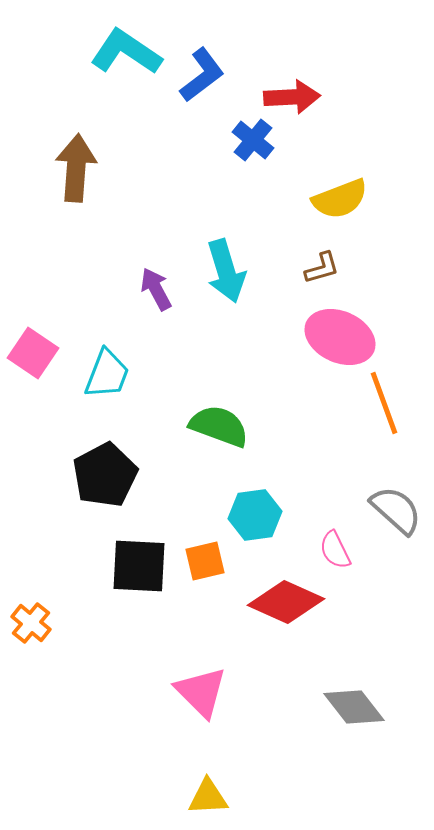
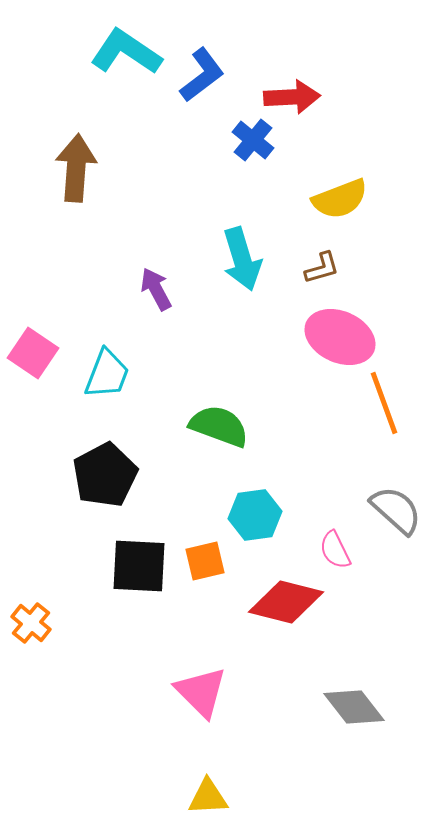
cyan arrow: moved 16 px right, 12 px up
red diamond: rotated 10 degrees counterclockwise
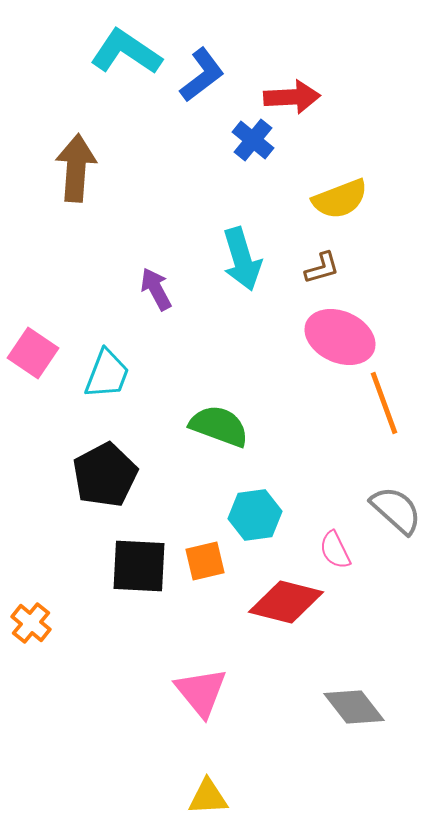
pink triangle: rotated 6 degrees clockwise
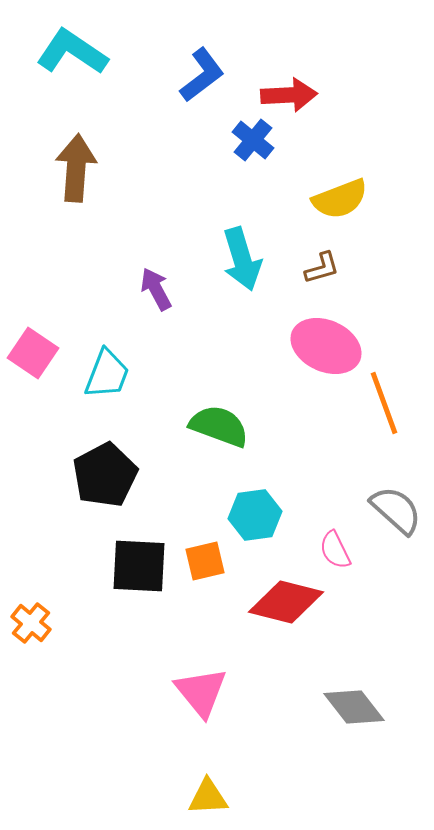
cyan L-shape: moved 54 px left
red arrow: moved 3 px left, 2 px up
pink ellipse: moved 14 px left, 9 px down
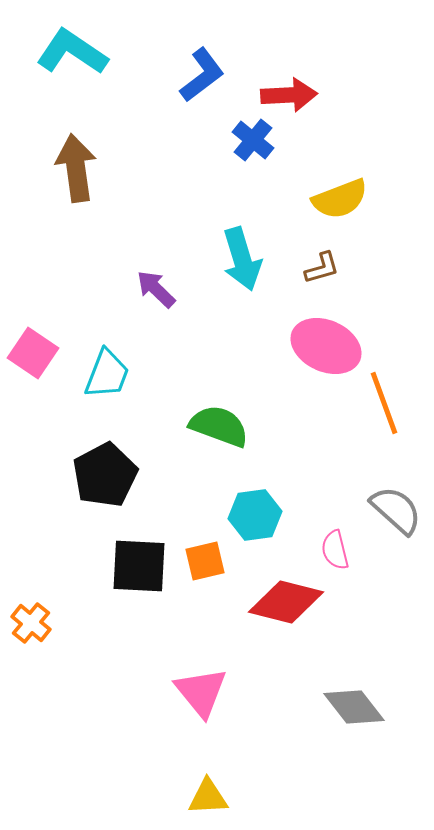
brown arrow: rotated 12 degrees counterclockwise
purple arrow: rotated 18 degrees counterclockwise
pink semicircle: rotated 12 degrees clockwise
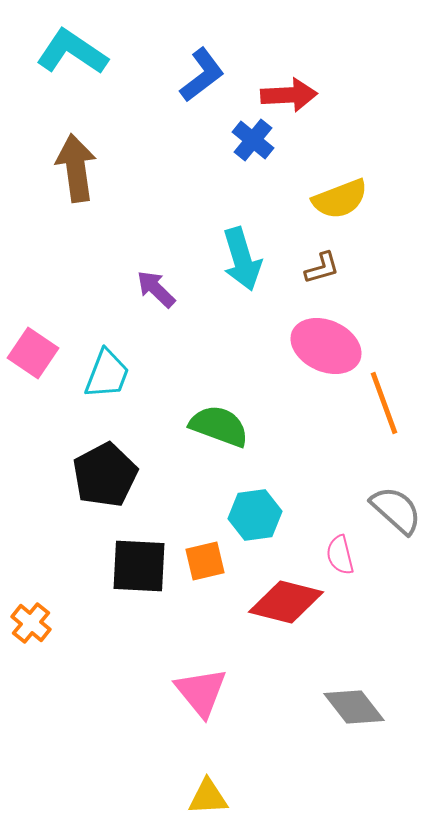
pink semicircle: moved 5 px right, 5 px down
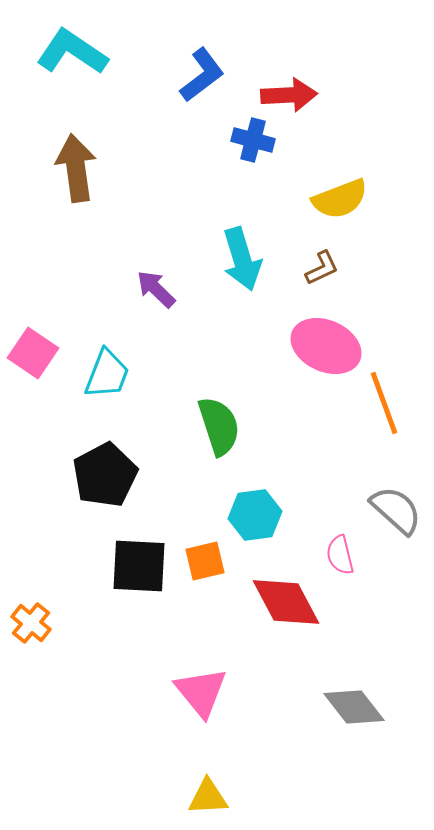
blue cross: rotated 24 degrees counterclockwise
brown L-shape: rotated 9 degrees counterclockwise
green semicircle: rotated 52 degrees clockwise
red diamond: rotated 48 degrees clockwise
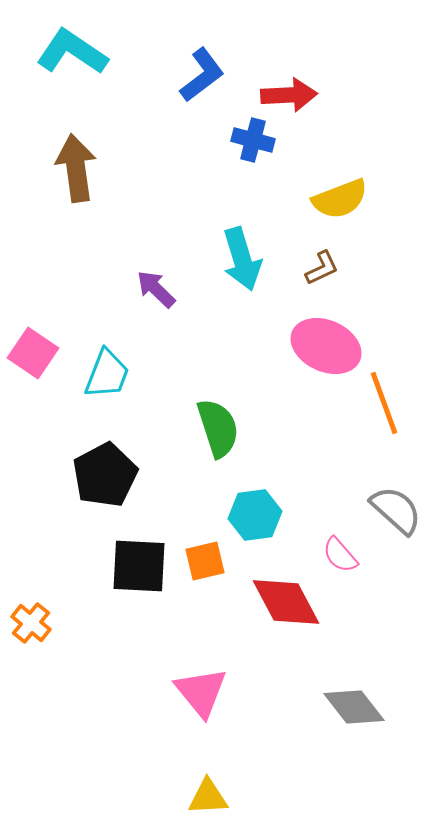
green semicircle: moved 1 px left, 2 px down
pink semicircle: rotated 27 degrees counterclockwise
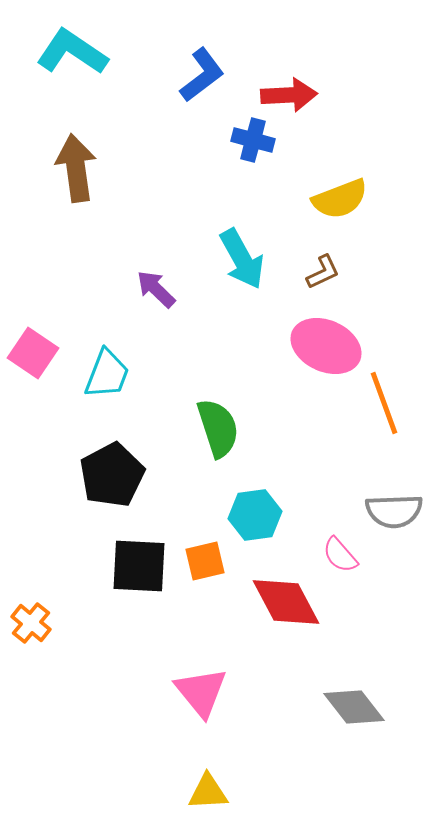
cyan arrow: rotated 12 degrees counterclockwise
brown L-shape: moved 1 px right, 4 px down
black pentagon: moved 7 px right
gray semicircle: moved 2 px left, 1 px down; rotated 136 degrees clockwise
yellow triangle: moved 5 px up
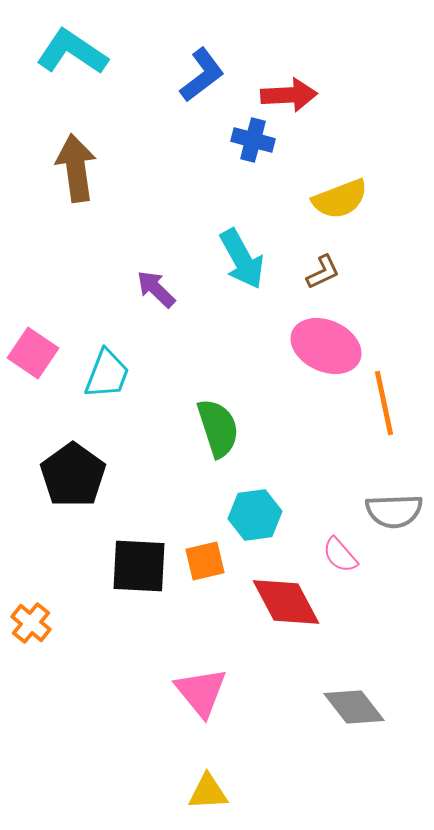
orange line: rotated 8 degrees clockwise
black pentagon: moved 39 px left; rotated 8 degrees counterclockwise
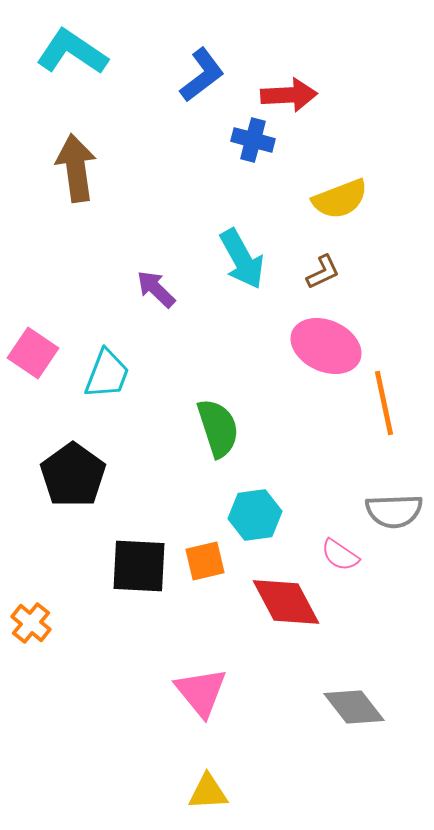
pink semicircle: rotated 15 degrees counterclockwise
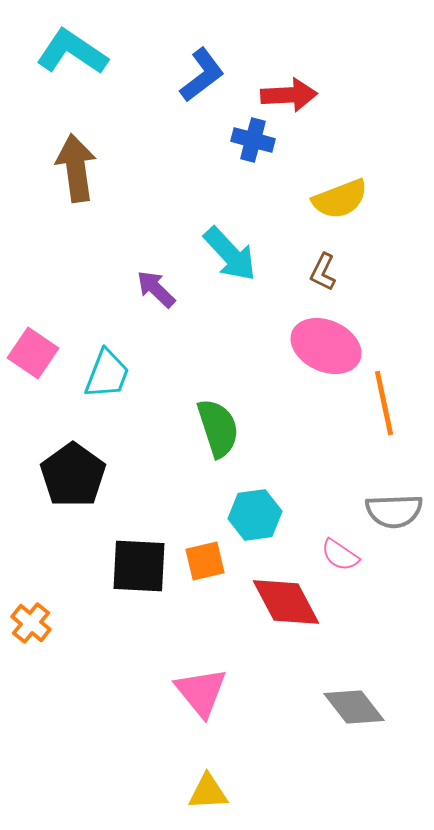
cyan arrow: moved 12 px left, 5 px up; rotated 14 degrees counterclockwise
brown L-shape: rotated 141 degrees clockwise
